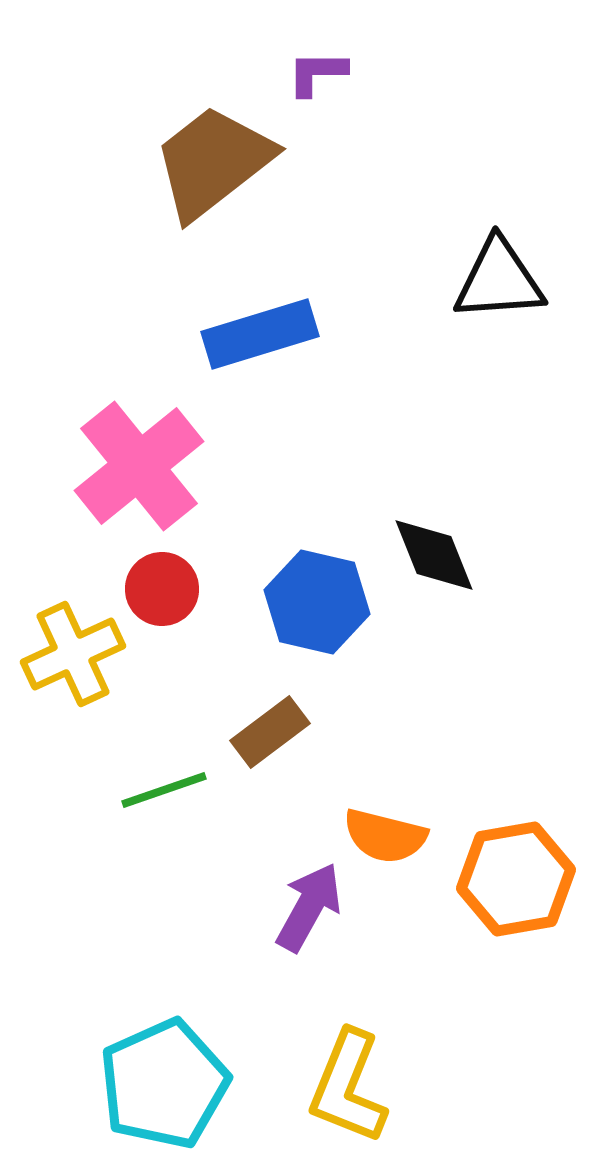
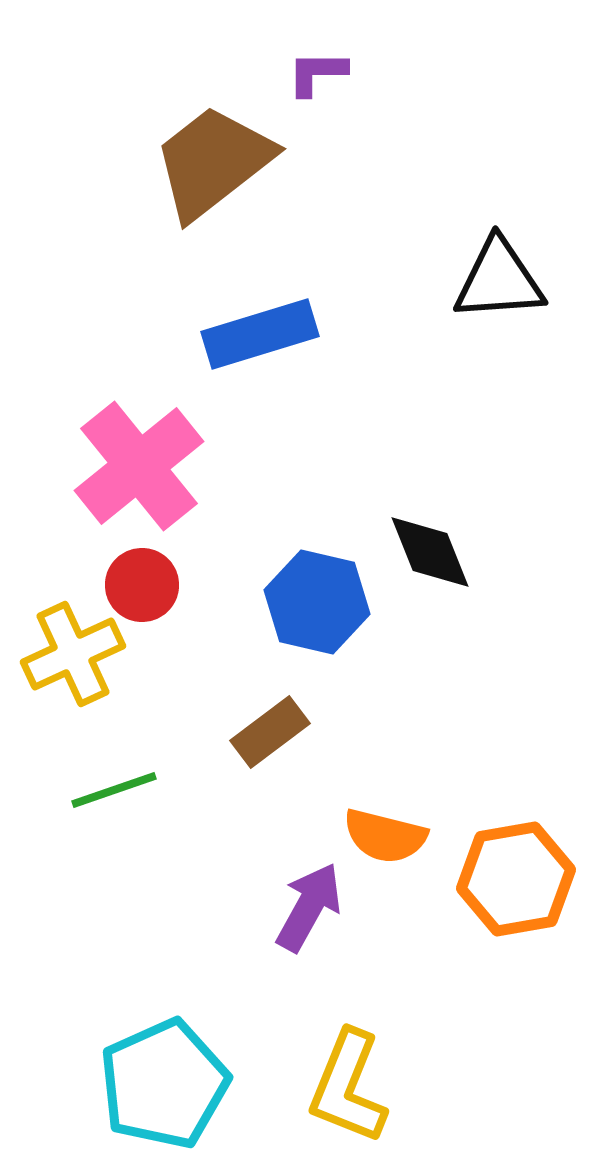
black diamond: moved 4 px left, 3 px up
red circle: moved 20 px left, 4 px up
green line: moved 50 px left
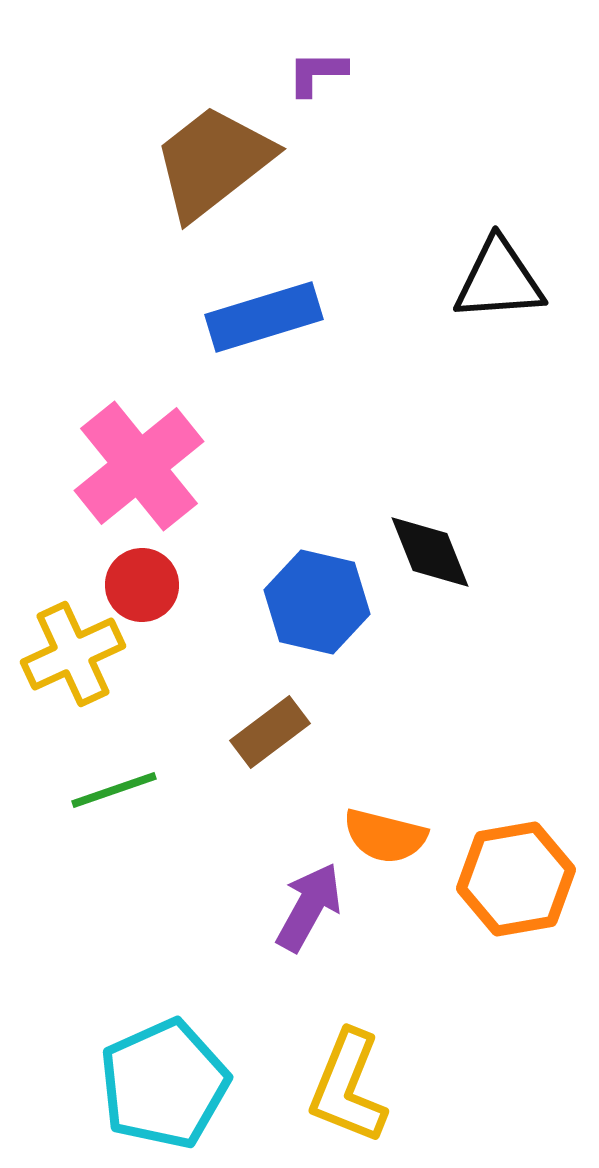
blue rectangle: moved 4 px right, 17 px up
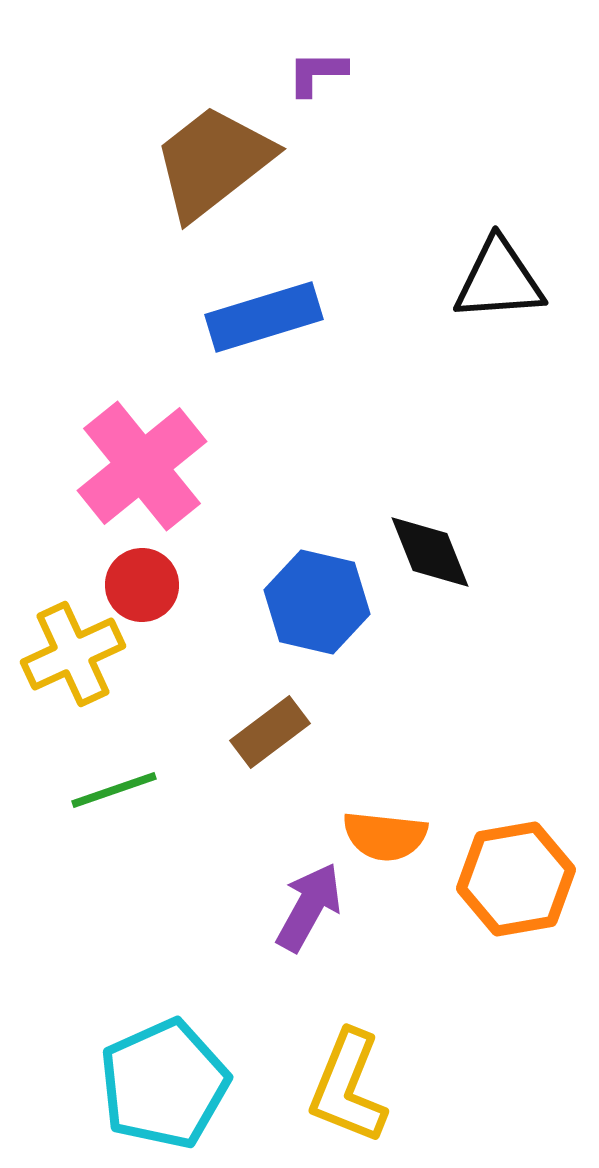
pink cross: moved 3 px right
orange semicircle: rotated 8 degrees counterclockwise
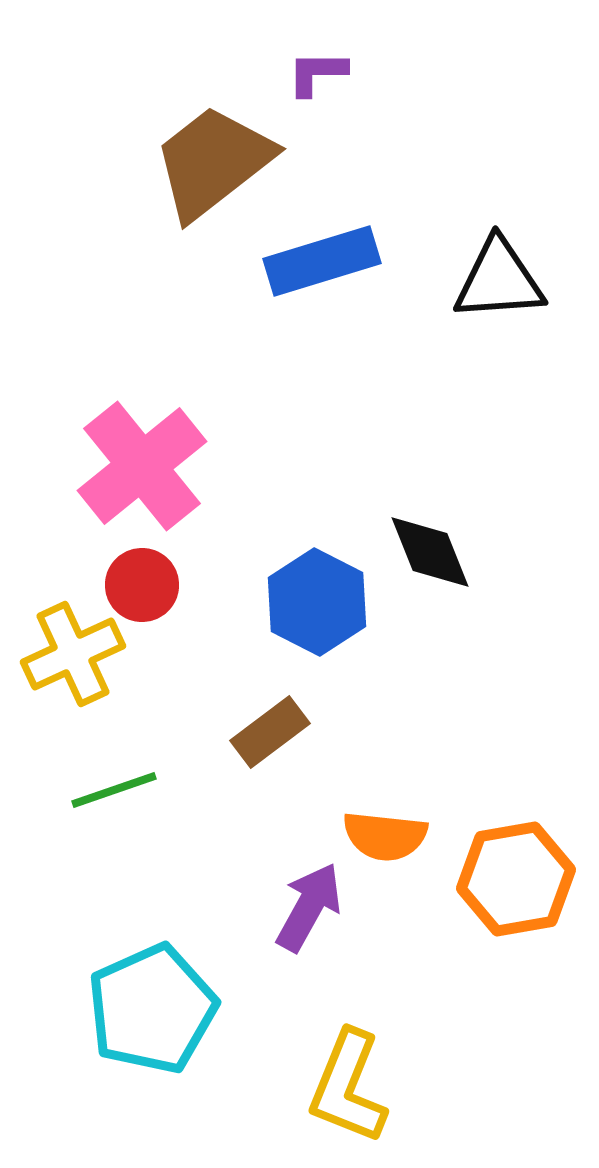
blue rectangle: moved 58 px right, 56 px up
blue hexagon: rotated 14 degrees clockwise
cyan pentagon: moved 12 px left, 75 px up
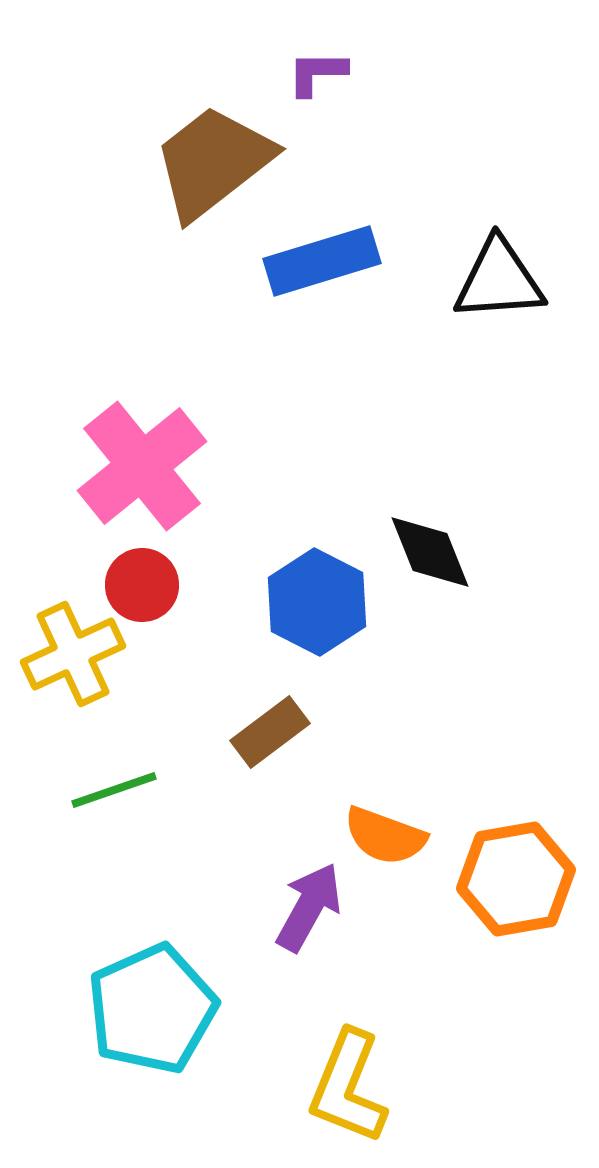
orange semicircle: rotated 14 degrees clockwise
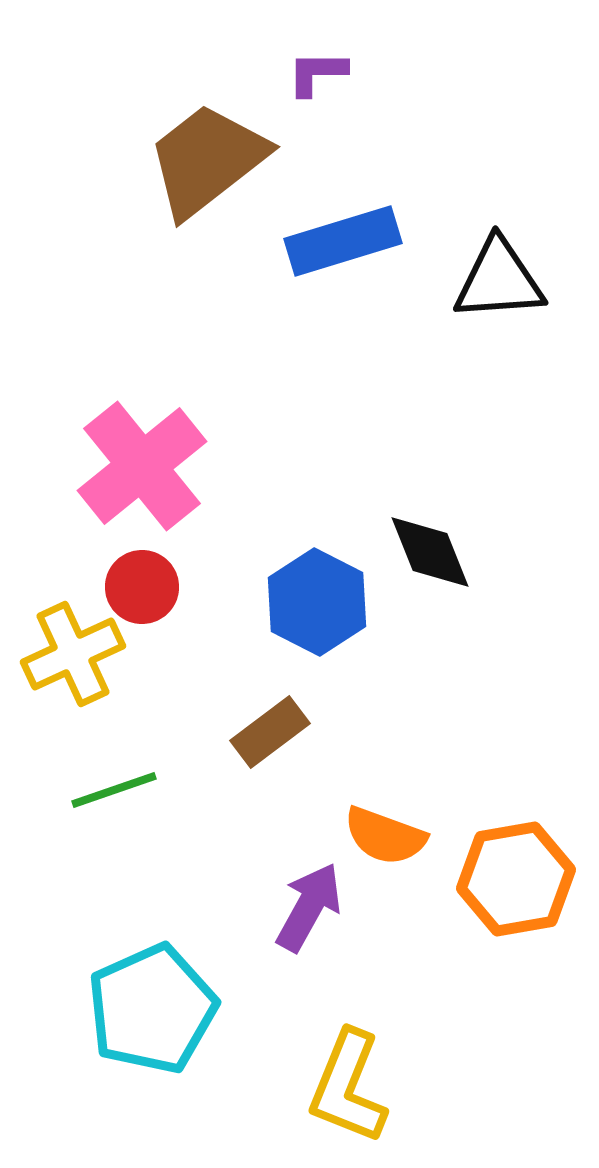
brown trapezoid: moved 6 px left, 2 px up
blue rectangle: moved 21 px right, 20 px up
red circle: moved 2 px down
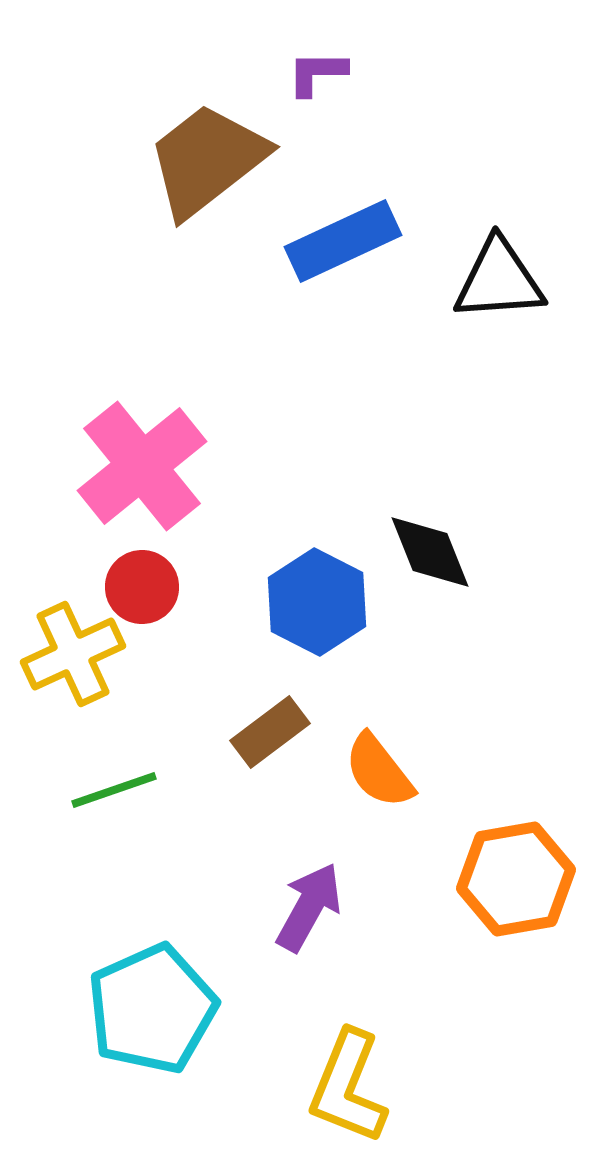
blue rectangle: rotated 8 degrees counterclockwise
orange semicircle: moved 6 px left, 65 px up; rotated 32 degrees clockwise
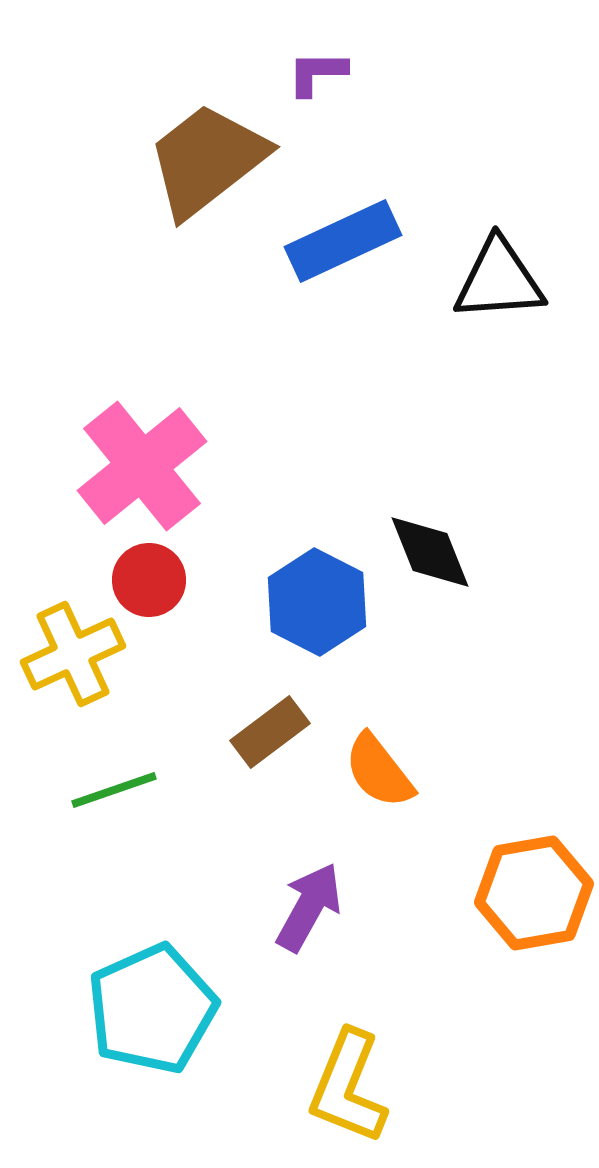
red circle: moved 7 px right, 7 px up
orange hexagon: moved 18 px right, 14 px down
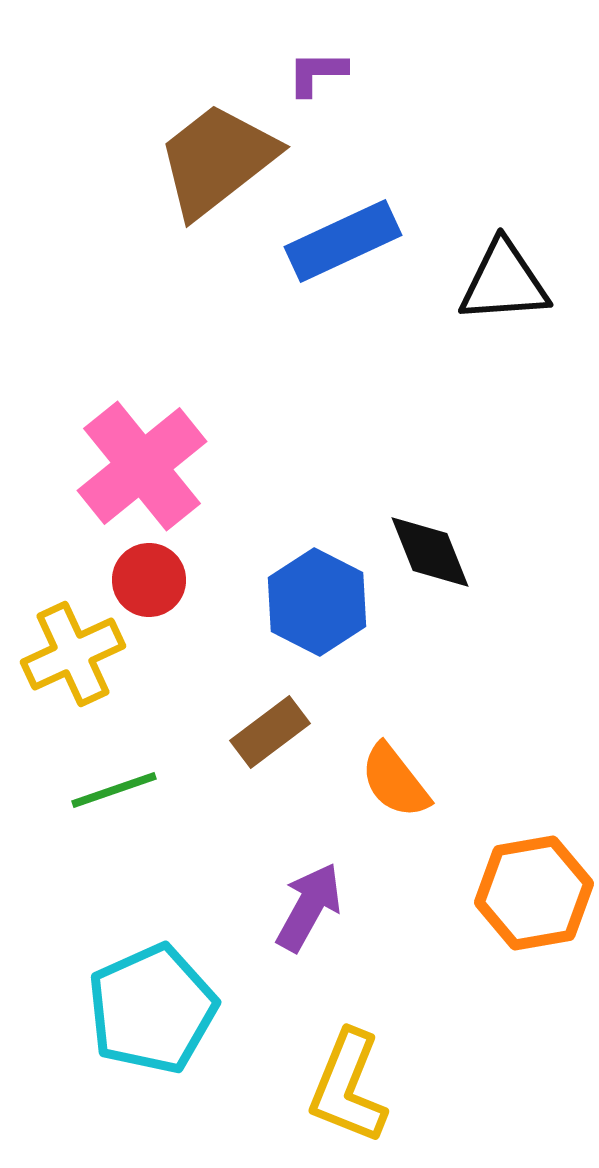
brown trapezoid: moved 10 px right
black triangle: moved 5 px right, 2 px down
orange semicircle: moved 16 px right, 10 px down
